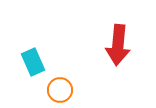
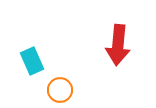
cyan rectangle: moved 1 px left, 1 px up
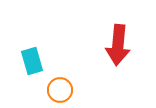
cyan rectangle: rotated 8 degrees clockwise
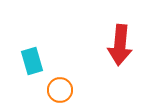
red arrow: moved 2 px right
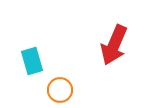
red arrow: moved 6 px left; rotated 18 degrees clockwise
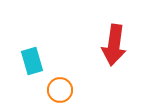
red arrow: rotated 15 degrees counterclockwise
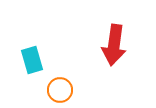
cyan rectangle: moved 1 px up
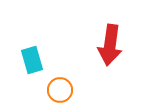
red arrow: moved 4 px left
